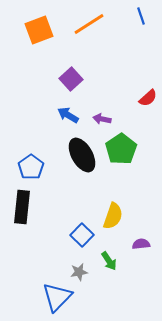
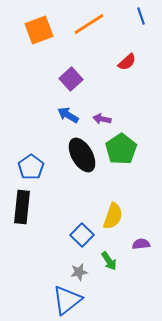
red semicircle: moved 21 px left, 36 px up
blue triangle: moved 10 px right, 3 px down; rotated 8 degrees clockwise
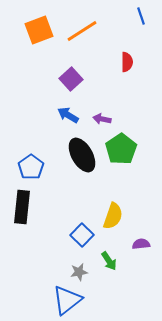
orange line: moved 7 px left, 7 px down
red semicircle: rotated 48 degrees counterclockwise
